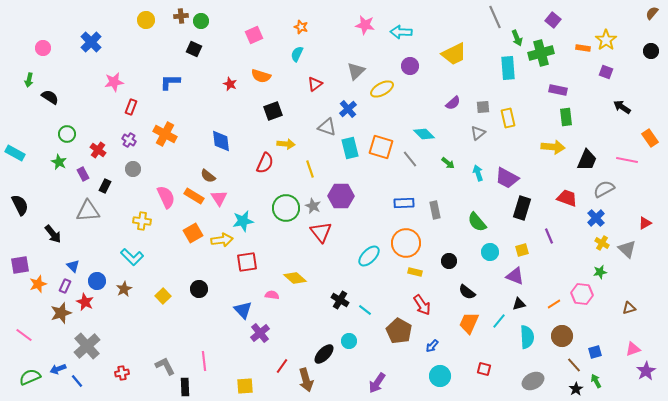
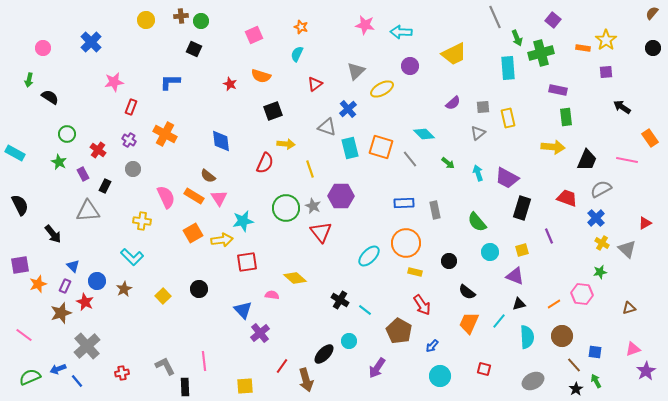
black circle at (651, 51): moved 2 px right, 3 px up
purple square at (606, 72): rotated 24 degrees counterclockwise
gray semicircle at (604, 189): moved 3 px left
blue square at (595, 352): rotated 24 degrees clockwise
purple arrow at (377, 383): moved 15 px up
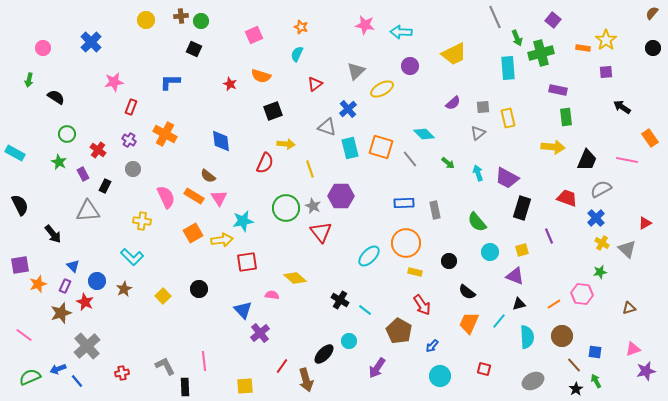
black semicircle at (50, 97): moved 6 px right
purple star at (646, 371): rotated 18 degrees clockwise
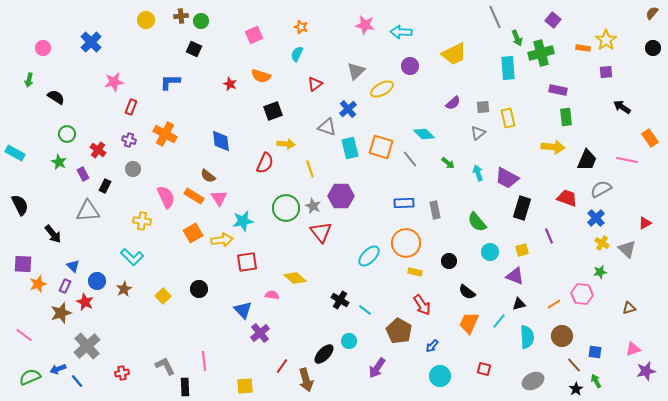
purple cross at (129, 140): rotated 16 degrees counterclockwise
purple square at (20, 265): moved 3 px right, 1 px up; rotated 12 degrees clockwise
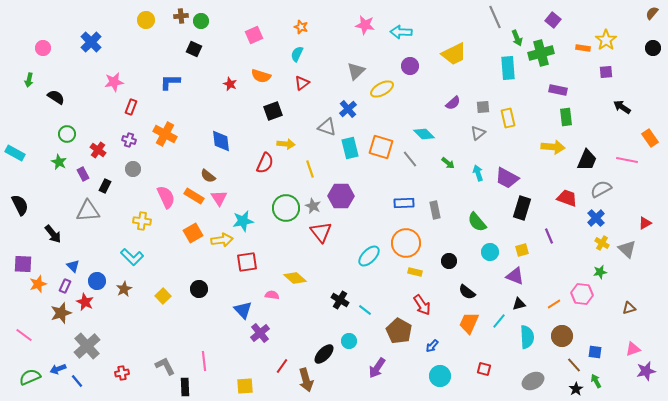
red triangle at (315, 84): moved 13 px left, 1 px up
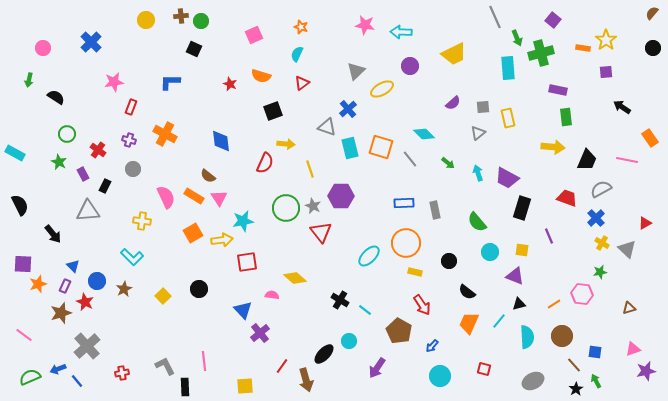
yellow square at (522, 250): rotated 24 degrees clockwise
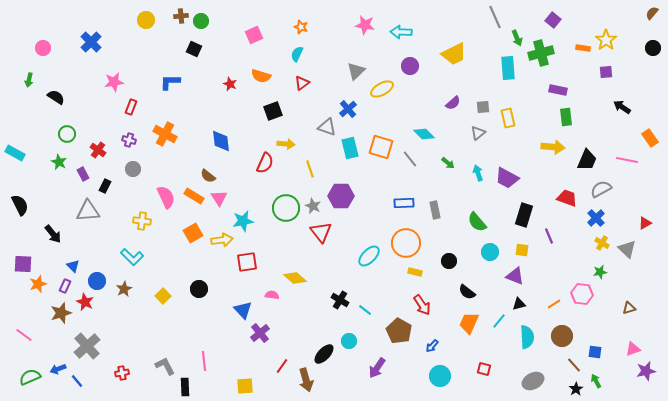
black rectangle at (522, 208): moved 2 px right, 7 px down
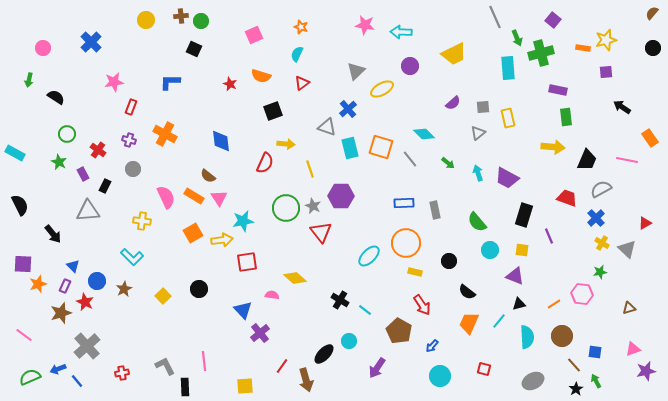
yellow star at (606, 40): rotated 20 degrees clockwise
cyan circle at (490, 252): moved 2 px up
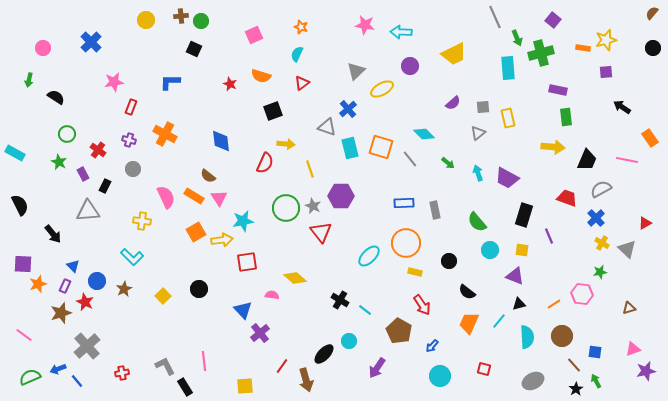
orange square at (193, 233): moved 3 px right, 1 px up
black rectangle at (185, 387): rotated 30 degrees counterclockwise
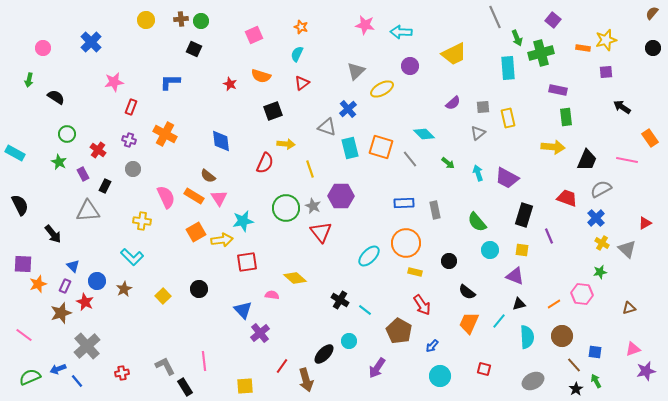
brown cross at (181, 16): moved 3 px down
